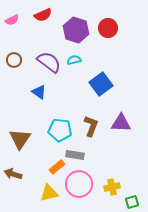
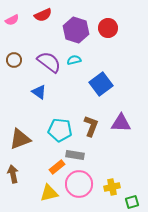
brown triangle: rotated 35 degrees clockwise
brown arrow: rotated 60 degrees clockwise
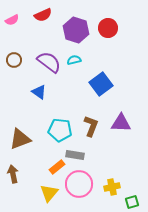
yellow triangle: rotated 36 degrees counterclockwise
